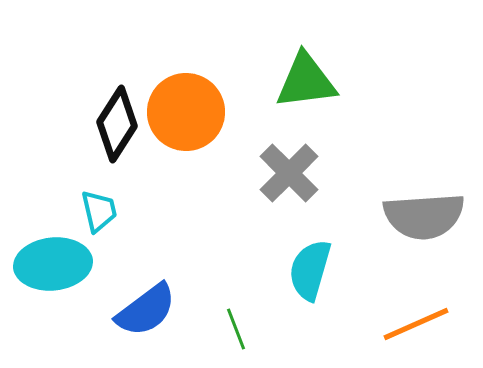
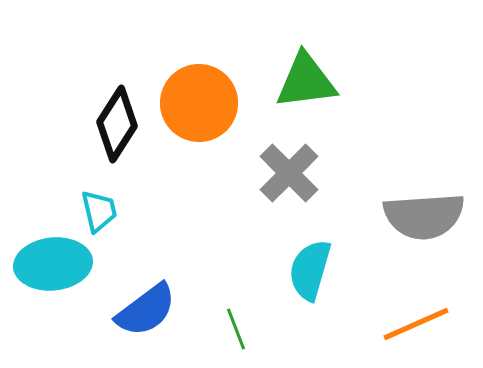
orange circle: moved 13 px right, 9 px up
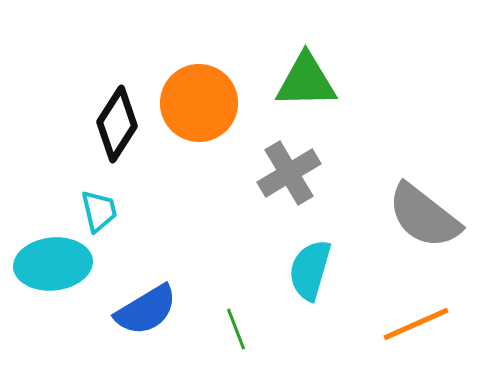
green triangle: rotated 6 degrees clockwise
gray cross: rotated 14 degrees clockwise
gray semicircle: rotated 42 degrees clockwise
blue semicircle: rotated 6 degrees clockwise
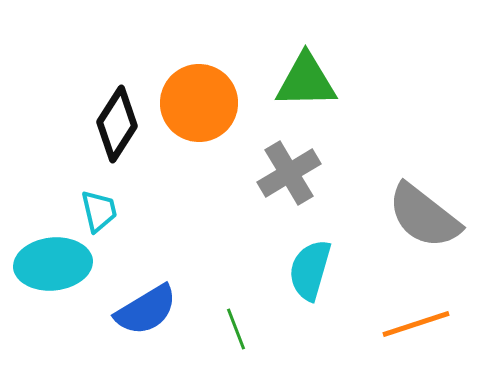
orange line: rotated 6 degrees clockwise
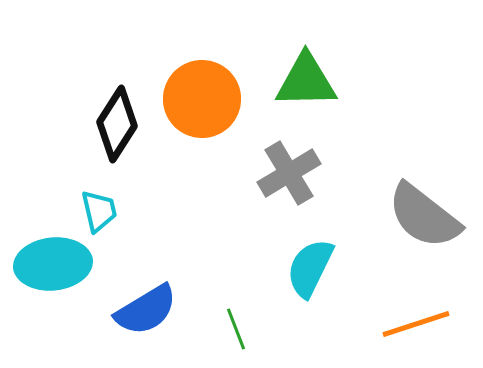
orange circle: moved 3 px right, 4 px up
cyan semicircle: moved 2 px up; rotated 10 degrees clockwise
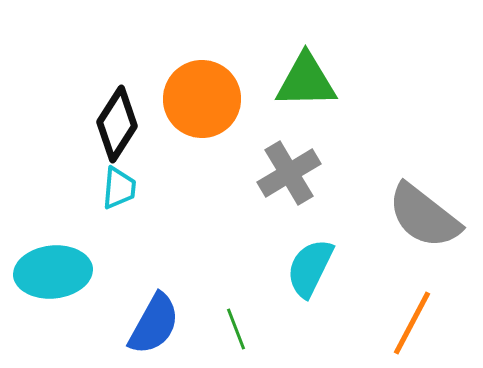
cyan trapezoid: moved 20 px right, 23 px up; rotated 18 degrees clockwise
cyan ellipse: moved 8 px down
blue semicircle: moved 8 px right, 14 px down; rotated 30 degrees counterclockwise
orange line: moved 4 px left, 1 px up; rotated 44 degrees counterclockwise
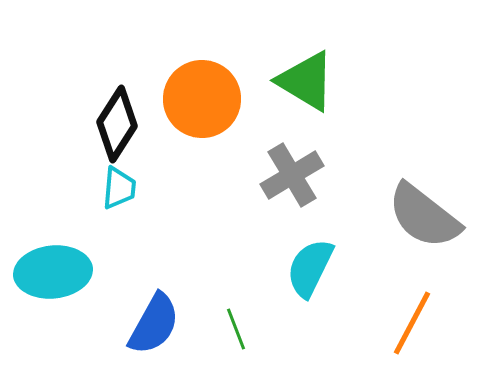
green triangle: rotated 32 degrees clockwise
gray cross: moved 3 px right, 2 px down
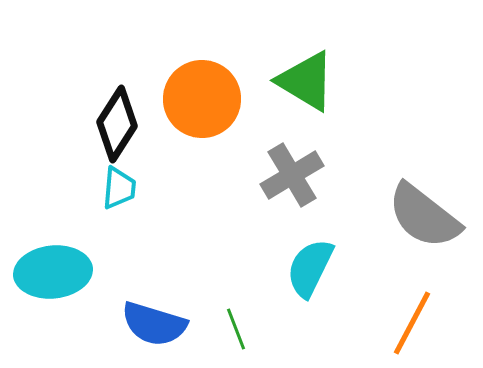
blue semicircle: rotated 78 degrees clockwise
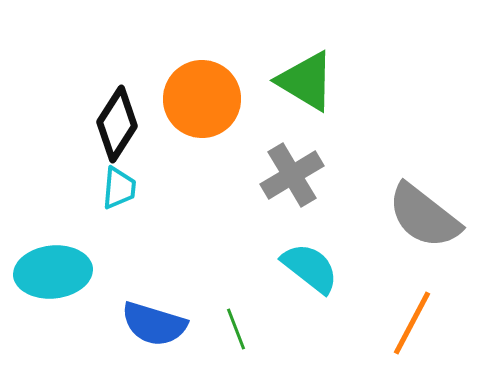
cyan semicircle: rotated 102 degrees clockwise
